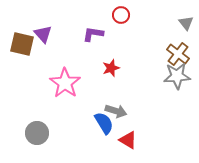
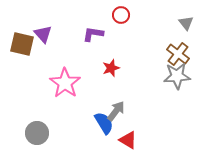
gray arrow: rotated 70 degrees counterclockwise
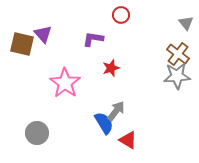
purple L-shape: moved 5 px down
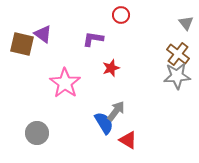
purple triangle: rotated 12 degrees counterclockwise
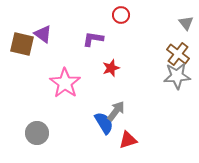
red triangle: rotated 48 degrees counterclockwise
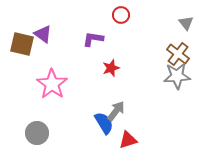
pink star: moved 13 px left, 1 px down
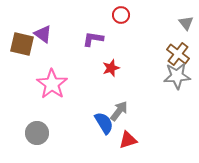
gray arrow: moved 3 px right
